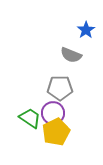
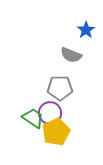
purple circle: moved 3 px left
green trapezoid: moved 3 px right
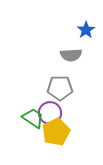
gray semicircle: rotated 25 degrees counterclockwise
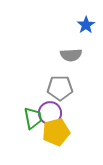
blue star: moved 5 px up
green trapezoid: rotated 45 degrees clockwise
yellow pentagon: rotated 12 degrees clockwise
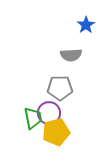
purple circle: moved 1 px left
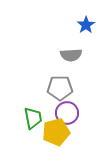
purple circle: moved 18 px right
